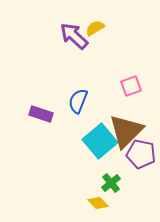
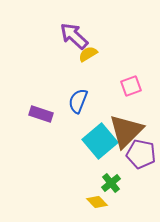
yellow semicircle: moved 7 px left, 26 px down
yellow diamond: moved 1 px left, 1 px up
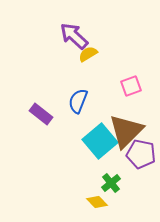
purple rectangle: rotated 20 degrees clockwise
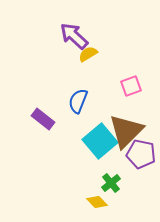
purple rectangle: moved 2 px right, 5 px down
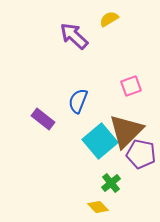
yellow semicircle: moved 21 px right, 35 px up
yellow diamond: moved 1 px right, 5 px down
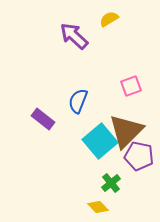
purple pentagon: moved 2 px left, 2 px down
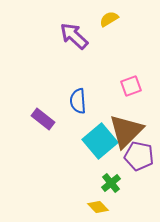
blue semicircle: rotated 25 degrees counterclockwise
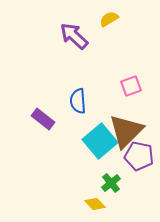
yellow diamond: moved 3 px left, 3 px up
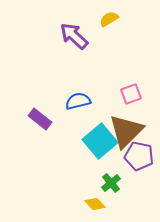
pink square: moved 8 px down
blue semicircle: rotated 80 degrees clockwise
purple rectangle: moved 3 px left
